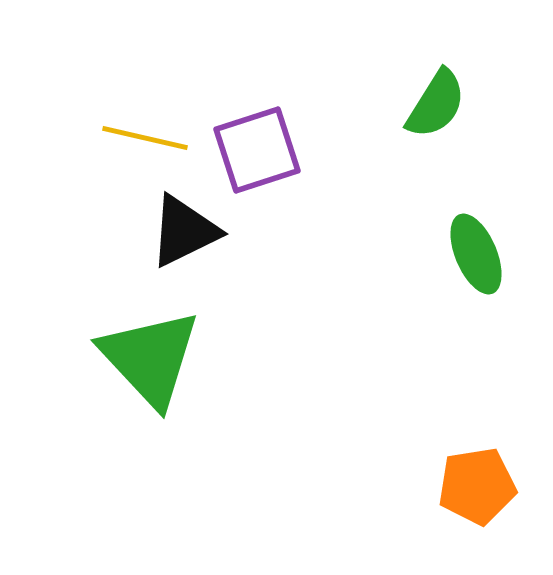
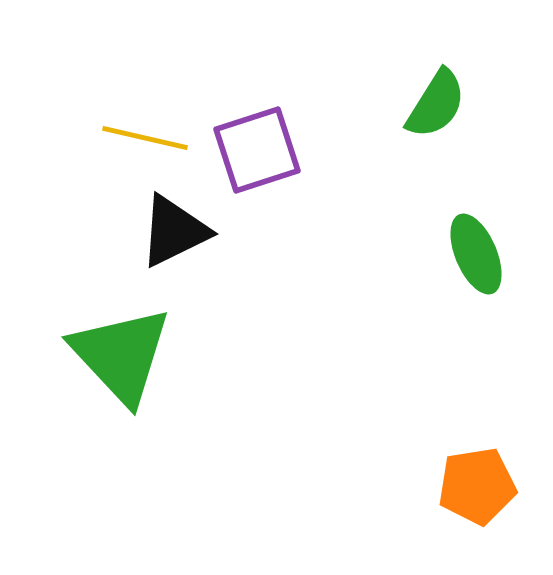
black triangle: moved 10 px left
green triangle: moved 29 px left, 3 px up
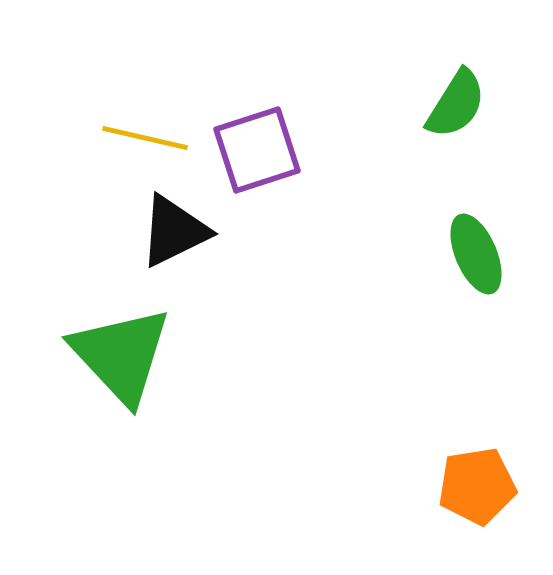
green semicircle: moved 20 px right
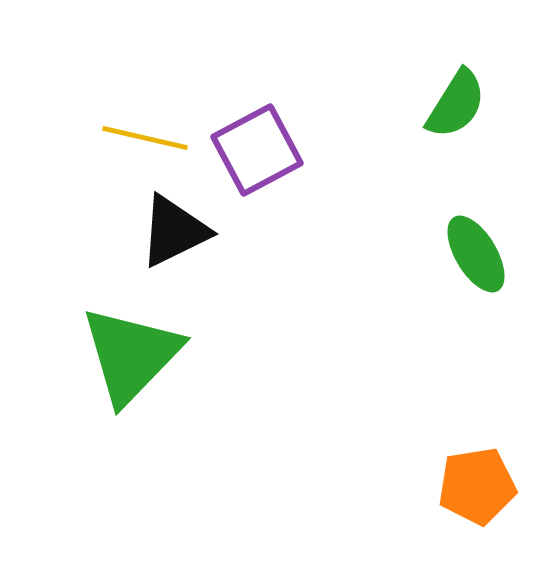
purple square: rotated 10 degrees counterclockwise
green ellipse: rotated 8 degrees counterclockwise
green triangle: moved 10 px right; rotated 27 degrees clockwise
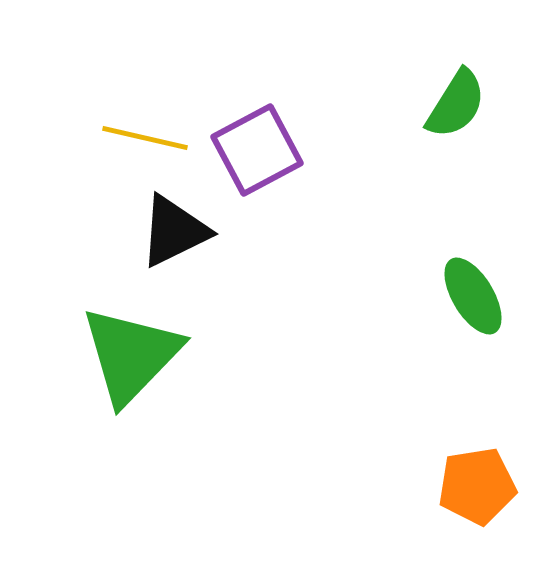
green ellipse: moved 3 px left, 42 px down
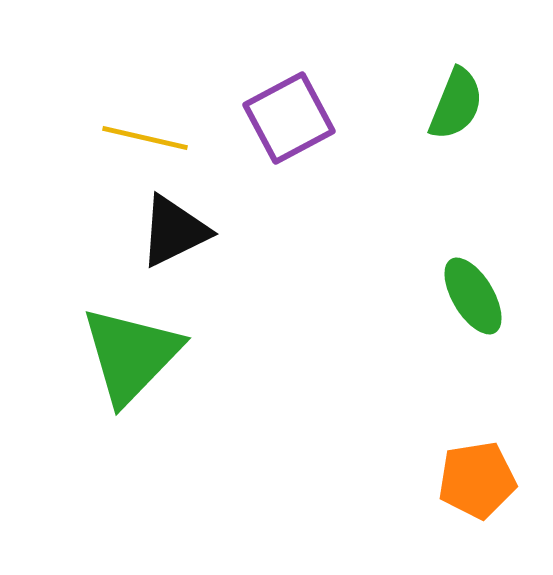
green semicircle: rotated 10 degrees counterclockwise
purple square: moved 32 px right, 32 px up
orange pentagon: moved 6 px up
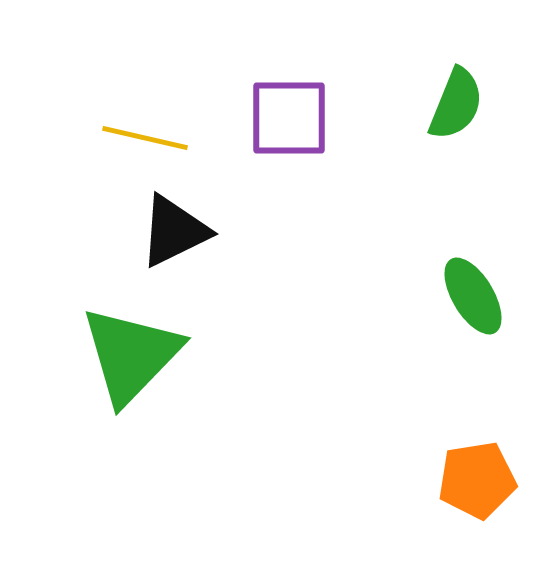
purple square: rotated 28 degrees clockwise
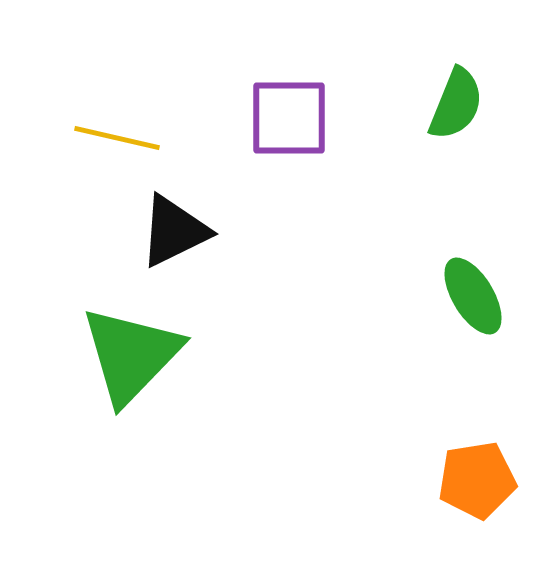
yellow line: moved 28 px left
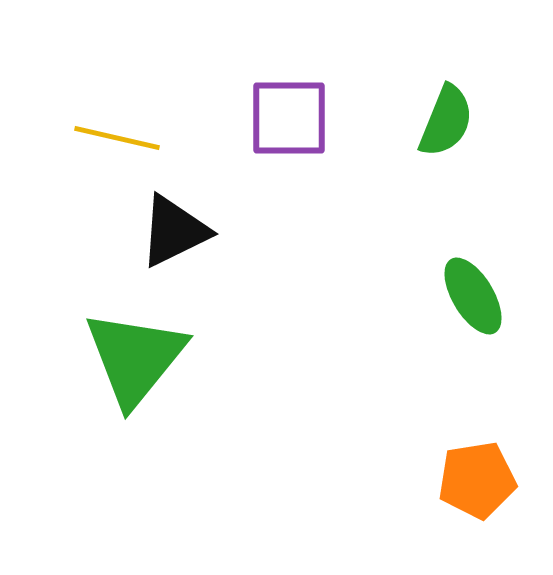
green semicircle: moved 10 px left, 17 px down
green triangle: moved 4 px right, 3 px down; rotated 5 degrees counterclockwise
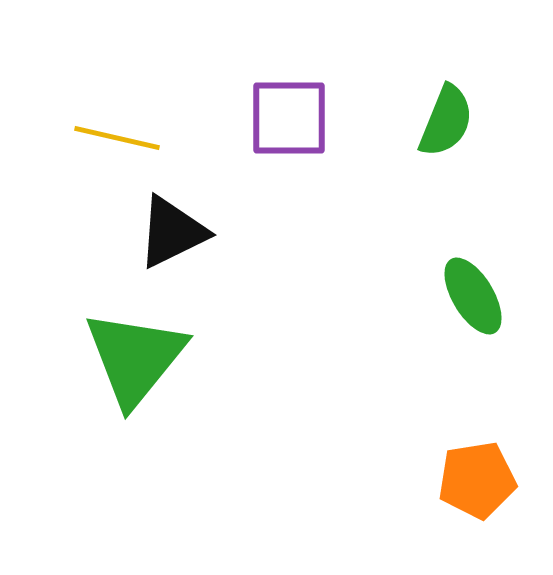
black triangle: moved 2 px left, 1 px down
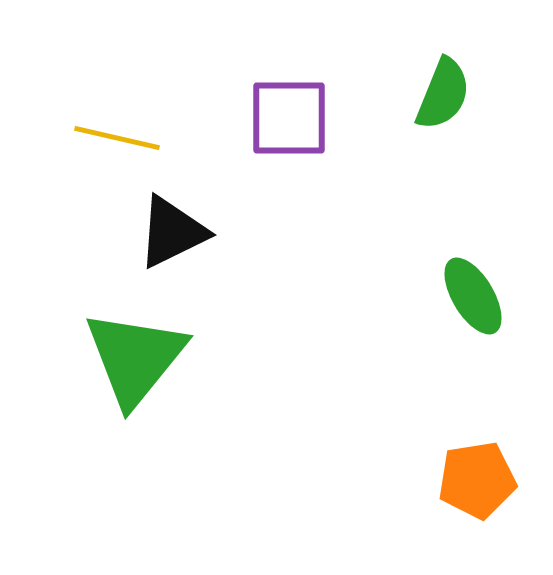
green semicircle: moved 3 px left, 27 px up
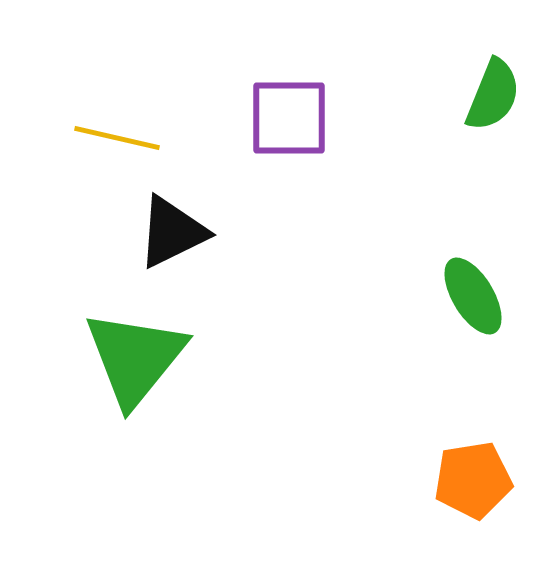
green semicircle: moved 50 px right, 1 px down
orange pentagon: moved 4 px left
